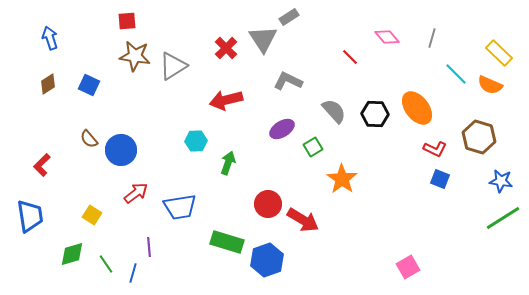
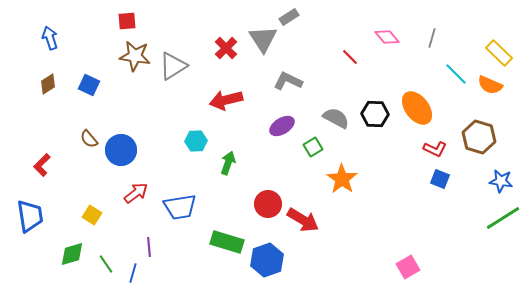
gray semicircle at (334, 111): moved 2 px right, 7 px down; rotated 20 degrees counterclockwise
purple ellipse at (282, 129): moved 3 px up
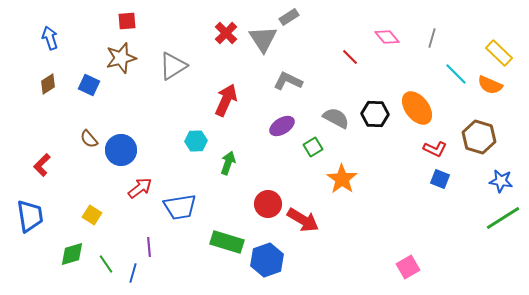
red cross at (226, 48): moved 15 px up
brown star at (135, 56): moved 14 px left, 2 px down; rotated 24 degrees counterclockwise
red arrow at (226, 100): rotated 128 degrees clockwise
red arrow at (136, 193): moved 4 px right, 5 px up
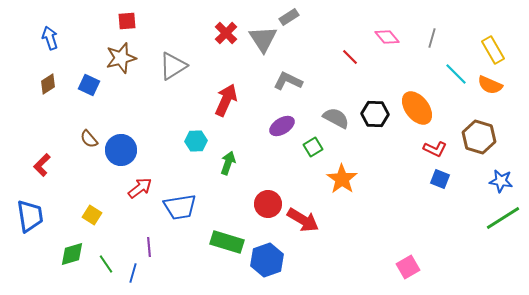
yellow rectangle at (499, 53): moved 6 px left, 3 px up; rotated 16 degrees clockwise
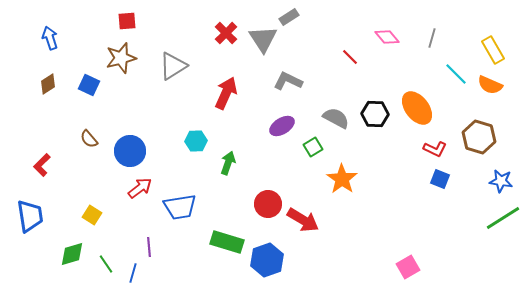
red arrow at (226, 100): moved 7 px up
blue circle at (121, 150): moved 9 px right, 1 px down
